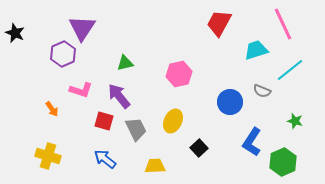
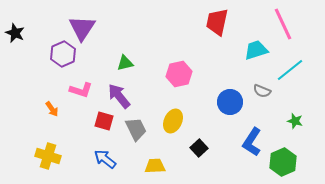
red trapezoid: moved 2 px left, 1 px up; rotated 16 degrees counterclockwise
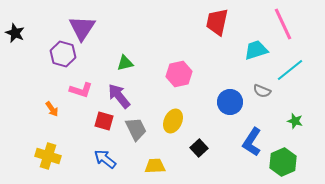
purple hexagon: rotated 20 degrees counterclockwise
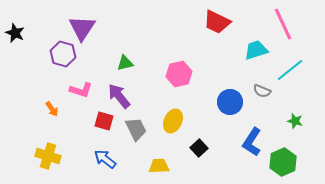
red trapezoid: rotated 76 degrees counterclockwise
yellow trapezoid: moved 4 px right
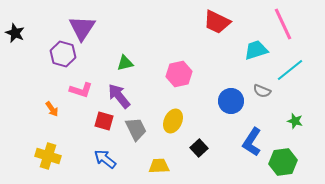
blue circle: moved 1 px right, 1 px up
green hexagon: rotated 16 degrees clockwise
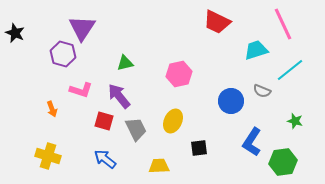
orange arrow: rotated 14 degrees clockwise
black square: rotated 36 degrees clockwise
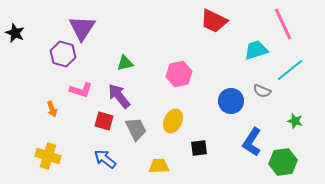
red trapezoid: moved 3 px left, 1 px up
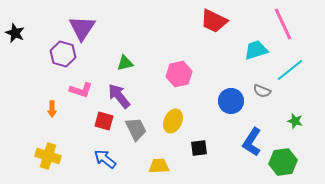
orange arrow: rotated 21 degrees clockwise
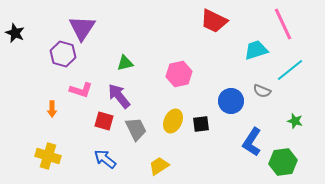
black square: moved 2 px right, 24 px up
yellow trapezoid: rotated 30 degrees counterclockwise
